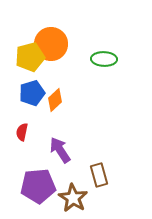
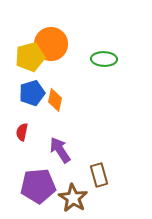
orange diamond: rotated 35 degrees counterclockwise
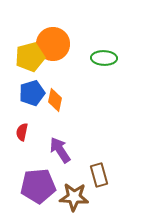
orange circle: moved 2 px right
green ellipse: moved 1 px up
brown star: moved 1 px right, 1 px up; rotated 28 degrees counterclockwise
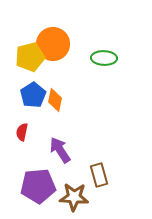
blue pentagon: moved 1 px right, 2 px down; rotated 15 degrees counterclockwise
